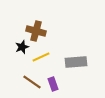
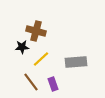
black star: rotated 16 degrees clockwise
yellow line: moved 2 px down; rotated 18 degrees counterclockwise
brown line: moved 1 px left; rotated 18 degrees clockwise
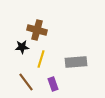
brown cross: moved 1 px right, 1 px up
yellow line: rotated 30 degrees counterclockwise
brown line: moved 5 px left
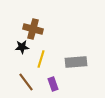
brown cross: moved 4 px left, 1 px up
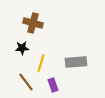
brown cross: moved 6 px up
black star: moved 1 px down
yellow line: moved 4 px down
purple rectangle: moved 1 px down
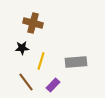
yellow line: moved 2 px up
purple rectangle: rotated 64 degrees clockwise
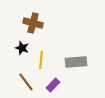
black star: rotated 24 degrees clockwise
yellow line: moved 1 px up; rotated 12 degrees counterclockwise
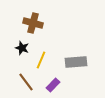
yellow line: rotated 18 degrees clockwise
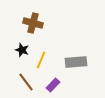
black star: moved 2 px down
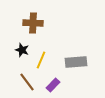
brown cross: rotated 12 degrees counterclockwise
brown line: moved 1 px right
